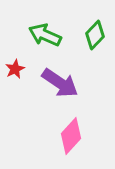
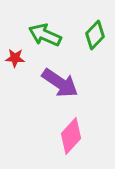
red star: moved 11 px up; rotated 30 degrees clockwise
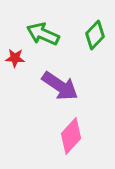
green arrow: moved 2 px left, 1 px up
purple arrow: moved 3 px down
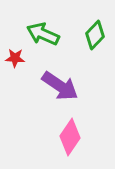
pink diamond: moved 1 px left, 1 px down; rotated 9 degrees counterclockwise
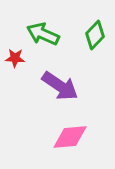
pink diamond: rotated 51 degrees clockwise
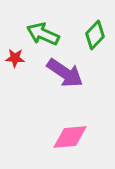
purple arrow: moved 5 px right, 13 px up
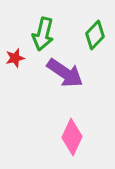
green arrow: rotated 100 degrees counterclockwise
red star: rotated 18 degrees counterclockwise
pink diamond: moved 2 px right; rotated 60 degrees counterclockwise
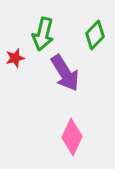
purple arrow: rotated 24 degrees clockwise
